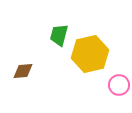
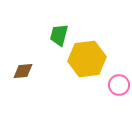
yellow hexagon: moved 3 px left, 5 px down; rotated 6 degrees clockwise
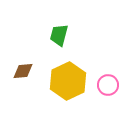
yellow hexagon: moved 19 px left, 22 px down; rotated 18 degrees counterclockwise
pink circle: moved 11 px left
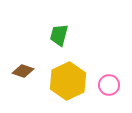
brown diamond: rotated 25 degrees clockwise
pink circle: moved 1 px right
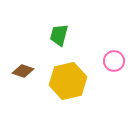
yellow hexagon: rotated 12 degrees clockwise
pink circle: moved 5 px right, 24 px up
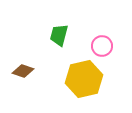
pink circle: moved 12 px left, 15 px up
yellow hexagon: moved 16 px right, 2 px up
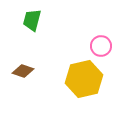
green trapezoid: moved 27 px left, 15 px up
pink circle: moved 1 px left
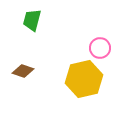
pink circle: moved 1 px left, 2 px down
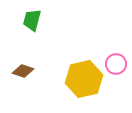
pink circle: moved 16 px right, 16 px down
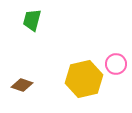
brown diamond: moved 1 px left, 14 px down
